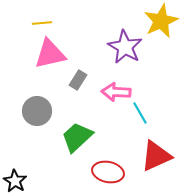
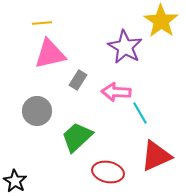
yellow star: rotated 12 degrees counterclockwise
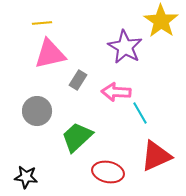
black star: moved 11 px right, 4 px up; rotated 25 degrees counterclockwise
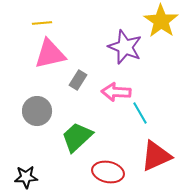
purple star: rotated 8 degrees counterclockwise
black star: rotated 10 degrees counterclockwise
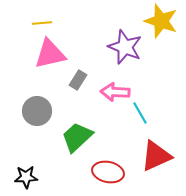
yellow star: rotated 16 degrees counterclockwise
pink arrow: moved 1 px left
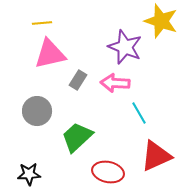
pink arrow: moved 9 px up
cyan line: moved 1 px left
black star: moved 3 px right, 3 px up
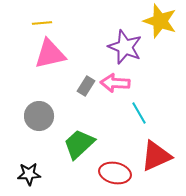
yellow star: moved 1 px left
gray rectangle: moved 8 px right, 6 px down
gray circle: moved 2 px right, 5 px down
green trapezoid: moved 2 px right, 7 px down
red ellipse: moved 7 px right, 1 px down
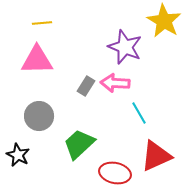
yellow star: moved 4 px right; rotated 12 degrees clockwise
pink triangle: moved 13 px left, 6 px down; rotated 12 degrees clockwise
black star: moved 11 px left, 19 px up; rotated 30 degrees clockwise
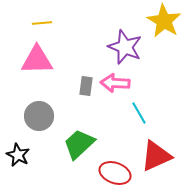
gray rectangle: rotated 24 degrees counterclockwise
red ellipse: rotated 8 degrees clockwise
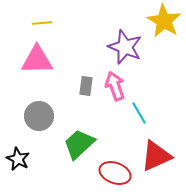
pink arrow: moved 3 px down; rotated 68 degrees clockwise
black star: moved 4 px down
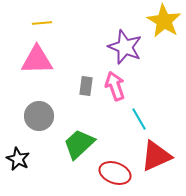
cyan line: moved 6 px down
